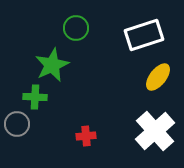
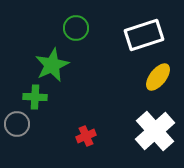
red cross: rotated 18 degrees counterclockwise
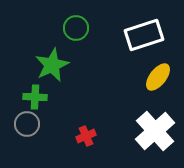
gray circle: moved 10 px right
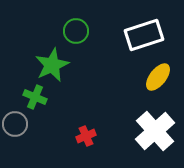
green circle: moved 3 px down
green cross: rotated 20 degrees clockwise
gray circle: moved 12 px left
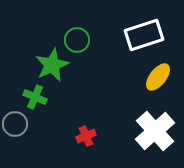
green circle: moved 1 px right, 9 px down
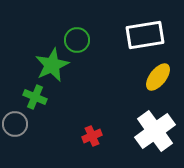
white rectangle: moved 1 px right; rotated 9 degrees clockwise
white cross: rotated 6 degrees clockwise
red cross: moved 6 px right
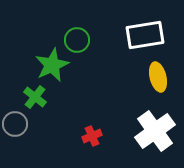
yellow ellipse: rotated 52 degrees counterclockwise
green cross: rotated 15 degrees clockwise
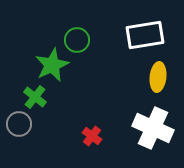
yellow ellipse: rotated 20 degrees clockwise
gray circle: moved 4 px right
white cross: moved 2 px left, 3 px up; rotated 30 degrees counterclockwise
red cross: rotated 30 degrees counterclockwise
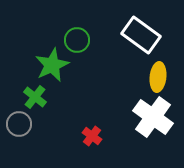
white rectangle: moved 4 px left; rotated 45 degrees clockwise
white cross: moved 11 px up; rotated 12 degrees clockwise
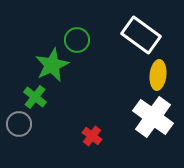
yellow ellipse: moved 2 px up
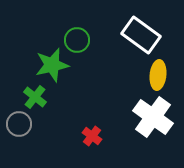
green star: rotated 12 degrees clockwise
